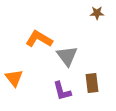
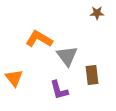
brown rectangle: moved 8 px up
purple L-shape: moved 3 px left, 1 px up
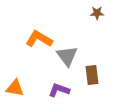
orange triangle: moved 1 px right, 10 px down; rotated 42 degrees counterclockwise
purple L-shape: rotated 125 degrees clockwise
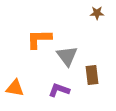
orange L-shape: rotated 32 degrees counterclockwise
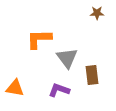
gray triangle: moved 2 px down
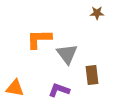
gray triangle: moved 4 px up
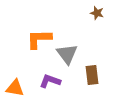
brown star: rotated 16 degrees clockwise
purple L-shape: moved 9 px left, 9 px up
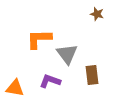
brown star: moved 1 px down
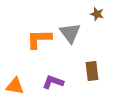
gray triangle: moved 3 px right, 21 px up
brown rectangle: moved 4 px up
purple L-shape: moved 3 px right, 1 px down
orange triangle: moved 2 px up
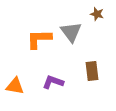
gray triangle: moved 1 px right, 1 px up
